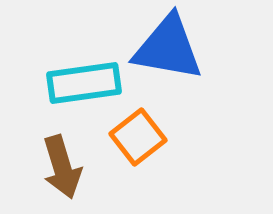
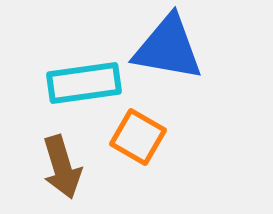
orange square: rotated 22 degrees counterclockwise
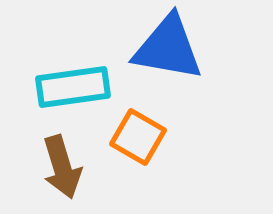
cyan rectangle: moved 11 px left, 4 px down
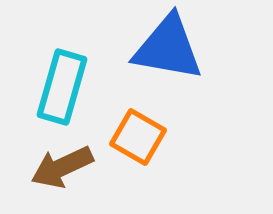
cyan rectangle: moved 11 px left; rotated 66 degrees counterclockwise
brown arrow: rotated 82 degrees clockwise
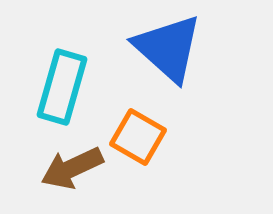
blue triangle: rotated 32 degrees clockwise
brown arrow: moved 10 px right, 1 px down
